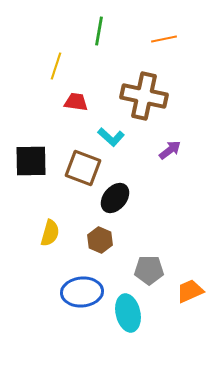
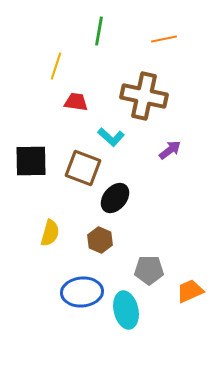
cyan ellipse: moved 2 px left, 3 px up
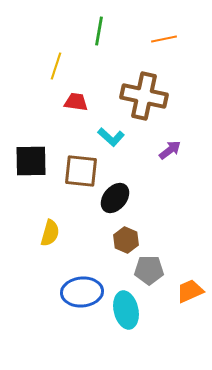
brown square: moved 2 px left, 3 px down; rotated 15 degrees counterclockwise
brown hexagon: moved 26 px right
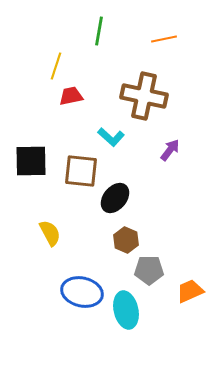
red trapezoid: moved 5 px left, 6 px up; rotated 20 degrees counterclockwise
purple arrow: rotated 15 degrees counterclockwise
yellow semicircle: rotated 44 degrees counterclockwise
blue ellipse: rotated 18 degrees clockwise
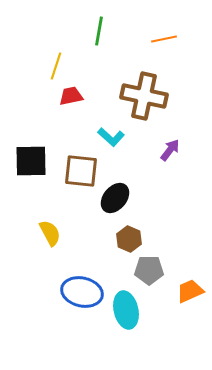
brown hexagon: moved 3 px right, 1 px up
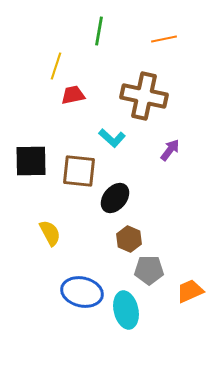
red trapezoid: moved 2 px right, 1 px up
cyan L-shape: moved 1 px right, 1 px down
brown square: moved 2 px left
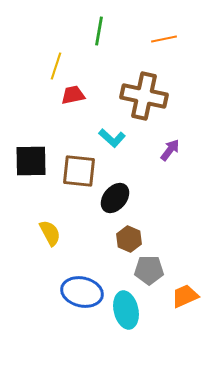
orange trapezoid: moved 5 px left, 5 px down
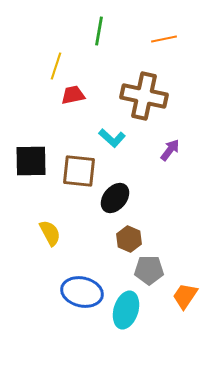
orange trapezoid: rotated 32 degrees counterclockwise
cyan ellipse: rotated 30 degrees clockwise
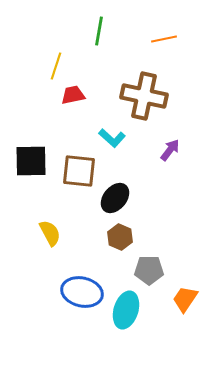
brown hexagon: moved 9 px left, 2 px up
orange trapezoid: moved 3 px down
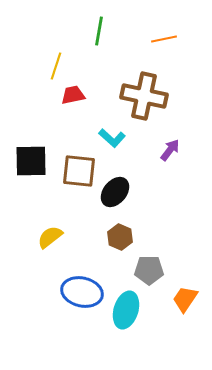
black ellipse: moved 6 px up
yellow semicircle: moved 4 px down; rotated 100 degrees counterclockwise
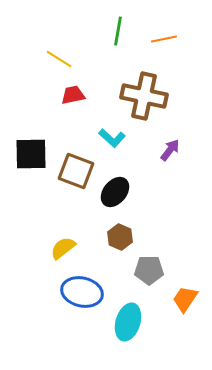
green line: moved 19 px right
yellow line: moved 3 px right, 7 px up; rotated 76 degrees counterclockwise
black square: moved 7 px up
brown square: moved 3 px left; rotated 15 degrees clockwise
yellow semicircle: moved 13 px right, 11 px down
cyan ellipse: moved 2 px right, 12 px down
